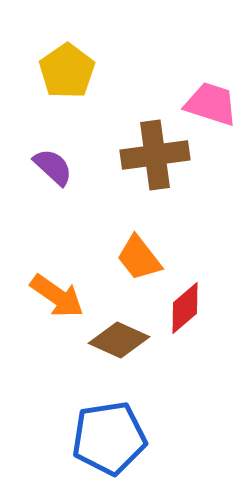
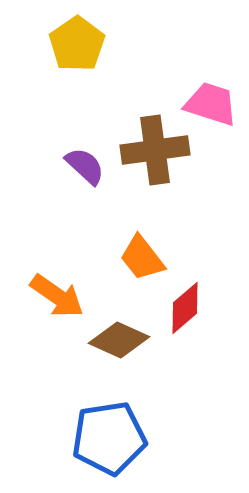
yellow pentagon: moved 10 px right, 27 px up
brown cross: moved 5 px up
purple semicircle: moved 32 px right, 1 px up
orange trapezoid: moved 3 px right
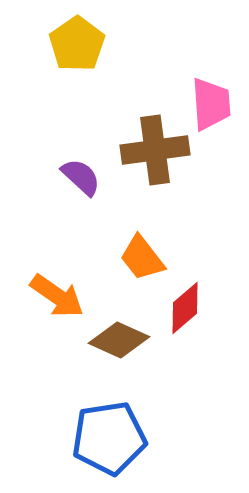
pink trapezoid: rotated 68 degrees clockwise
purple semicircle: moved 4 px left, 11 px down
